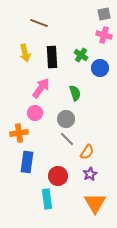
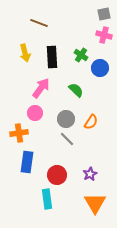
green semicircle: moved 1 px right, 3 px up; rotated 28 degrees counterclockwise
orange semicircle: moved 4 px right, 30 px up
red circle: moved 1 px left, 1 px up
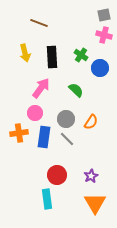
gray square: moved 1 px down
blue rectangle: moved 17 px right, 25 px up
purple star: moved 1 px right, 2 px down
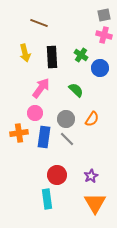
orange semicircle: moved 1 px right, 3 px up
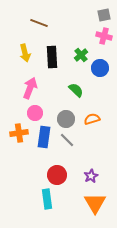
pink cross: moved 1 px down
green cross: rotated 16 degrees clockwise
pink arrow: moved 11 px left; rotated 15 degrees counterclockwise
orange semicircle: rotated 140 degrees counterclockwise
gray line: moved 1 px down
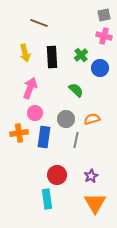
gray line: moved 9 px right; rotated 56 degrees clockwise
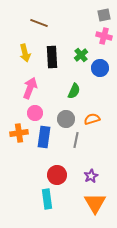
green semicircle: moved 2 px left, 1 px down; rotated 70 degrees clockwise
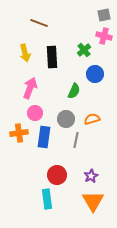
green cross: moved 3 px right, 5 px up
blue circle: moved 5 px left, 6 px down
orange triangle: moved 2 px left, 2 px up
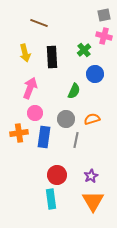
cyan rectangle: moved 4 px right
